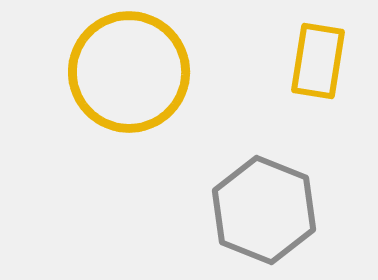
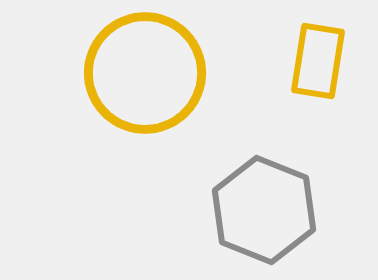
yellow circle: moved 16 px right, 1 px down
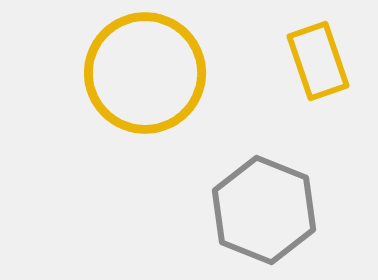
yellow rectangle: rotated 28 degrees counterclockwise
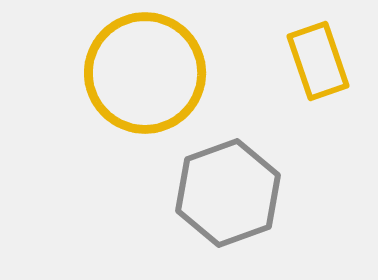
gray hexagon: moved 36 px left, 17 px up; rotated 18 degrees clockwise
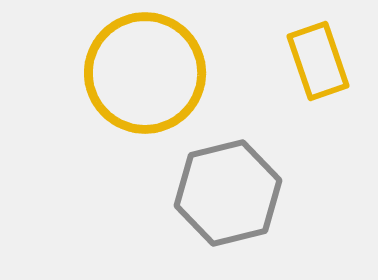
gray hexagon: rotated 6 degrees clockwise
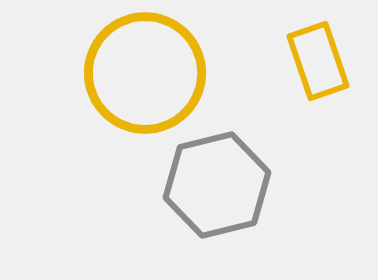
gray hexagon: moved 11 px left, 8 px up
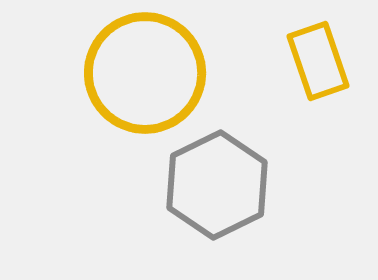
gray hexagon: rotated 12 degrees counterclockwise
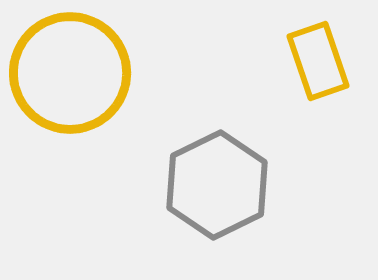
yellow circle: moved 75 px left
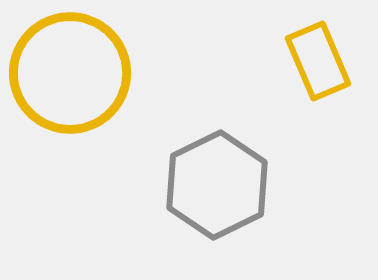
yellow rectangle: rotated 4 degrees counterclockwise
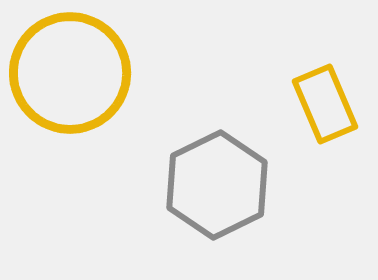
yellow rectangle: moved 7 px right, 43 px down
